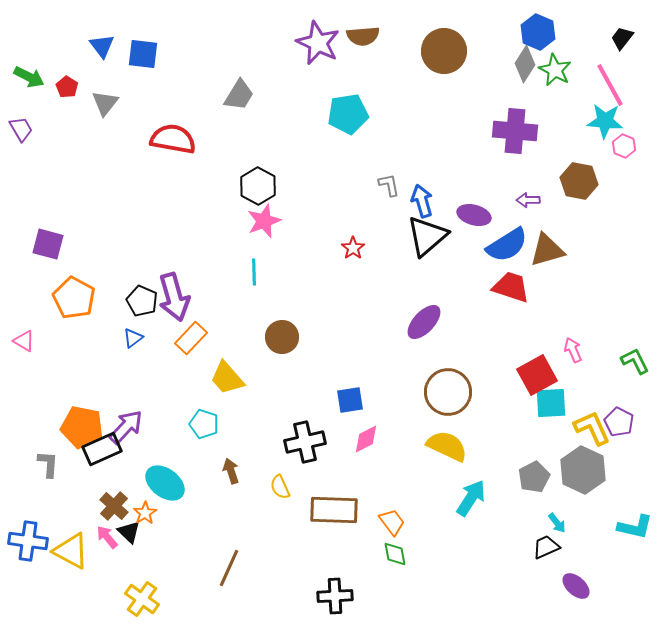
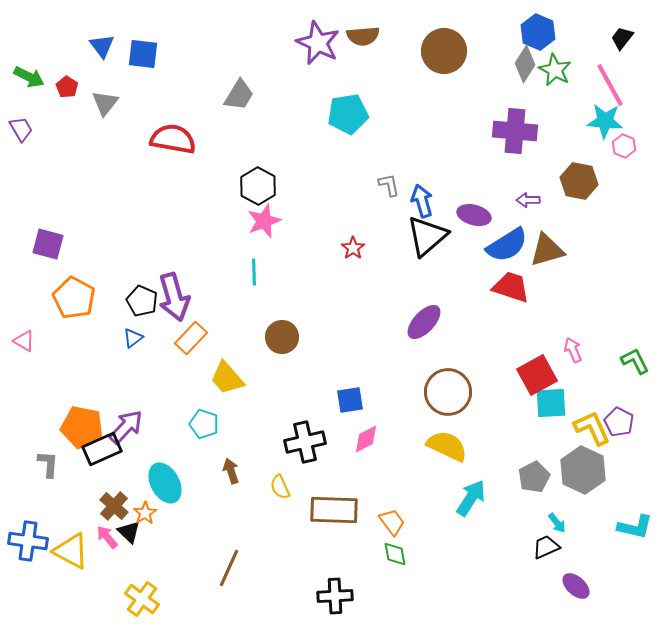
cyan ellipse at (165, 483): rotated 24 degrees clockwise
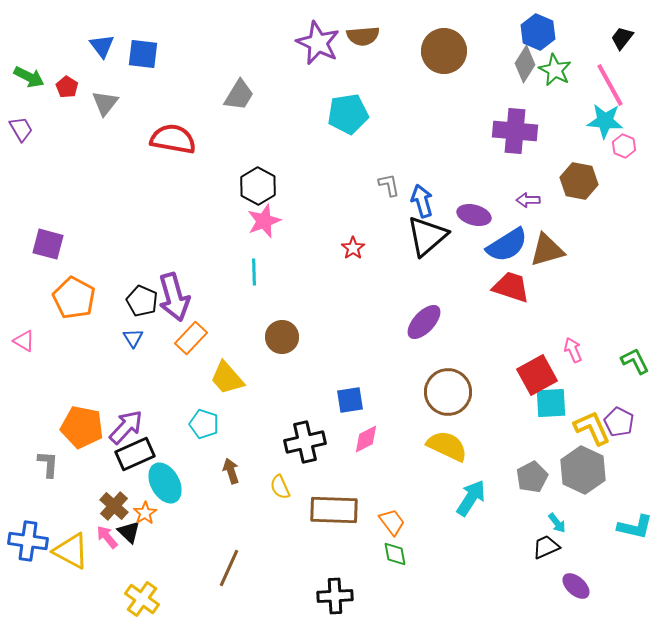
blue triangle at (133, 338): rotated 25 degrees counterclockwise
black rectangle at (102, 449): moved 33 px right, 5 px down
gray pentagon at (534, 477): moved 2 px left
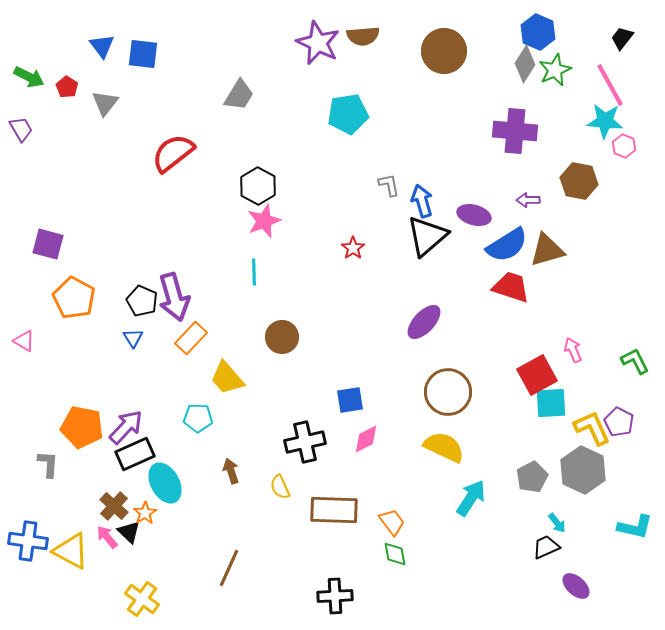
green star at (555, 70): rotated 20 degrees clockwise
red semicircle at (173, 139): moved 14 px down; rotated 48 degrees counterclockwise
cyan pentagon at (204, 424): moved 6 px left, 6 px up; rotated 16 degrees counterclockwise
yellow semicircle at (447, 446): moved 3 px left, 1 px down
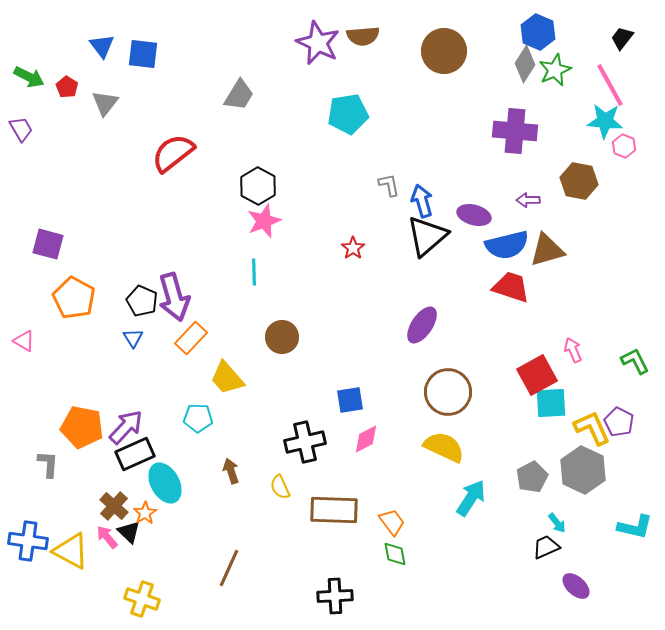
blue semicircle at (507, 245): rotated 18 degrees clockwise
purple ellipse at (424, 322): moved 2 px left, 3 px down; rotated 9 degrees counterclockwise
yellow cross at (142, 599): rotated 16 degrees counterclockwise
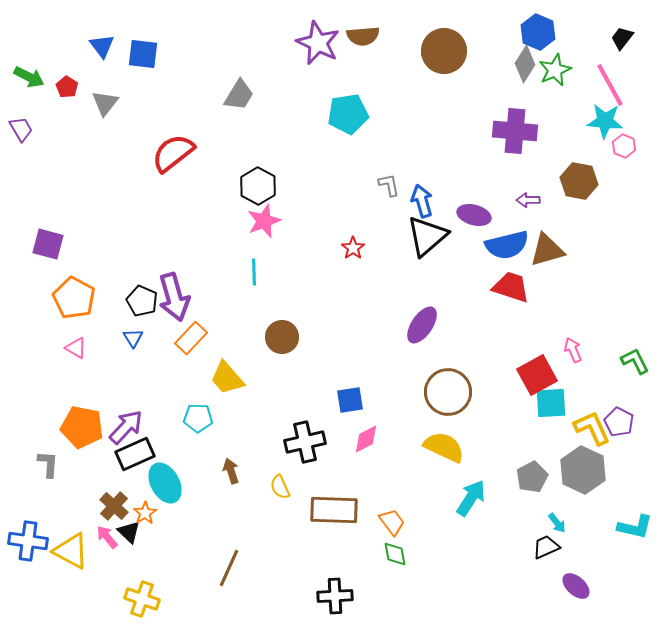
pink triangle at (24, 341): moved 52 px right, 7 px down
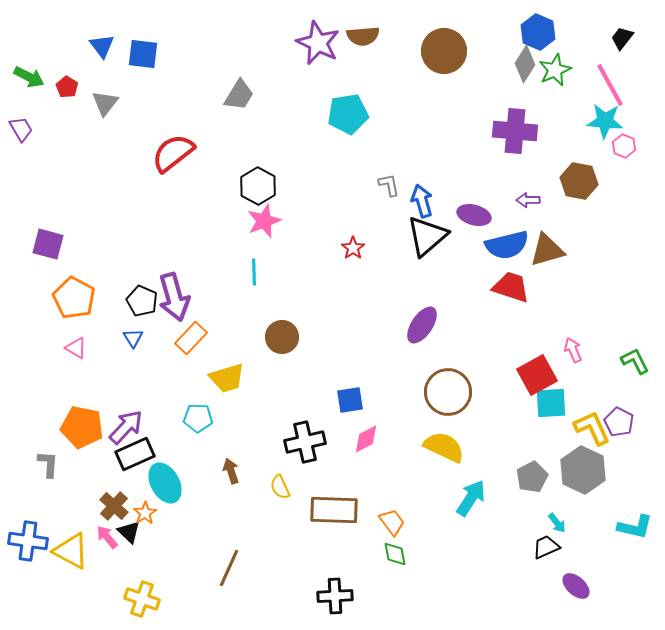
yellow trapezoid at (227, 378): rotated 66 degrees counterclockwise
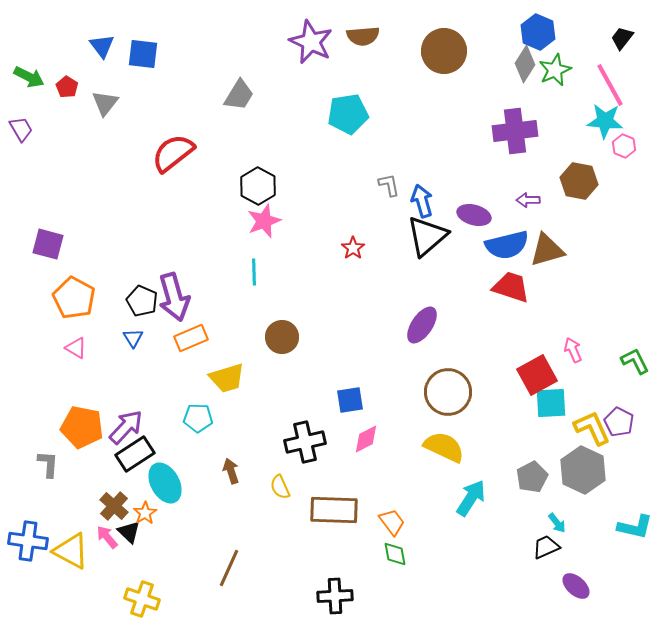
purple star at (318, 43): moved 7 px left, 1 px up
purple cross at (515, 131): rotated 12 degrees counterclockwise
orange rectangle at (191, 338): rotated 24 degrees clockwise
black rectangle at (135, 454): rotated 9 degrees counterclockwise
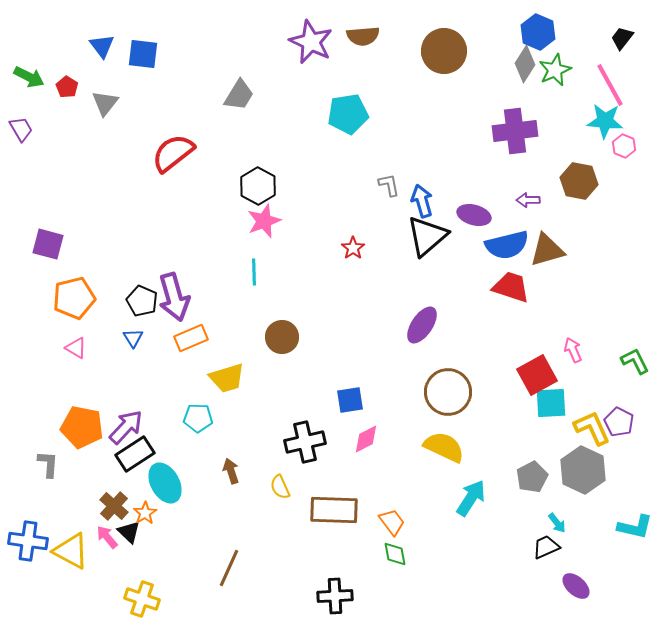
orange pentagon at (74, 298): rotated 30 degrees clockwise
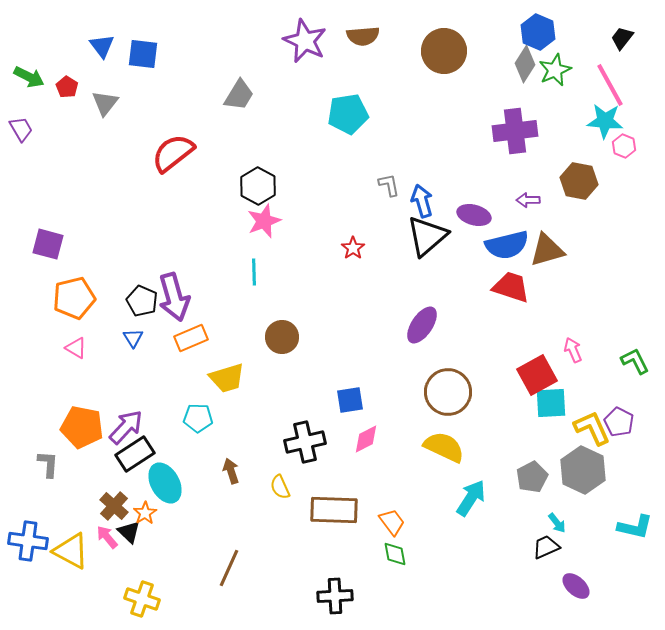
purple star at (311, 42): moved 6 px left, 1 px up
